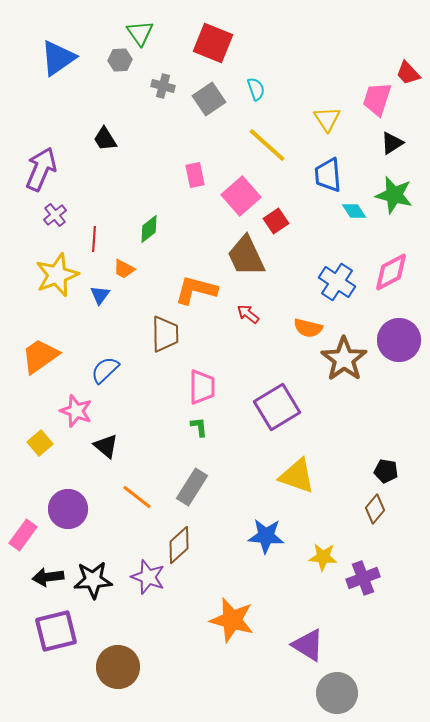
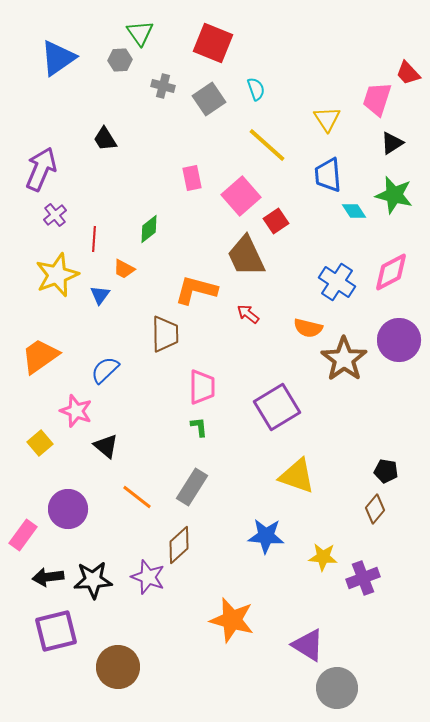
pink rectangle at (195, 175): moved 3 px left, 3 px down
gray circle at (337, 693): moved 5 px up
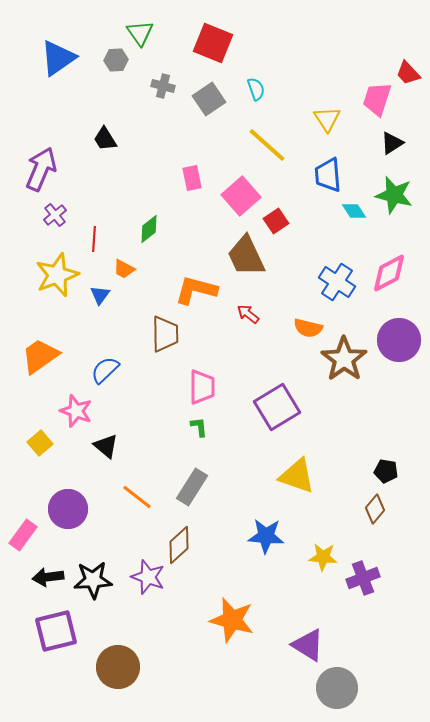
gray hexagon at (120, 60): moved 4 px left
pink diamond at (391, 272): moved 2 px left, 1 px down
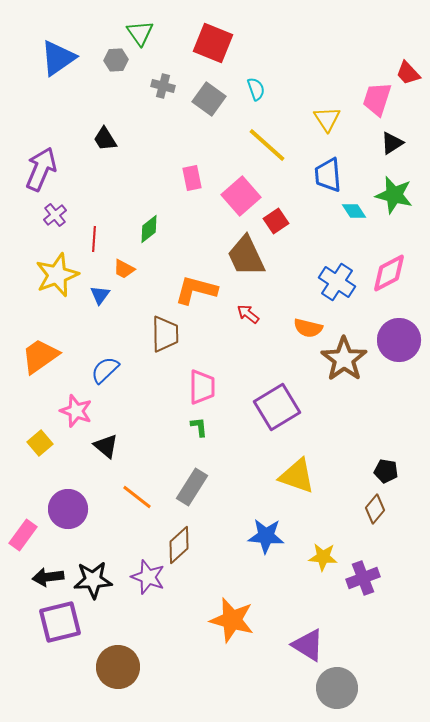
gray square at (209, 99): rotated 20 degrees counterclockwise
purple square at (56, 631): moved 4 px right, 9 px up
